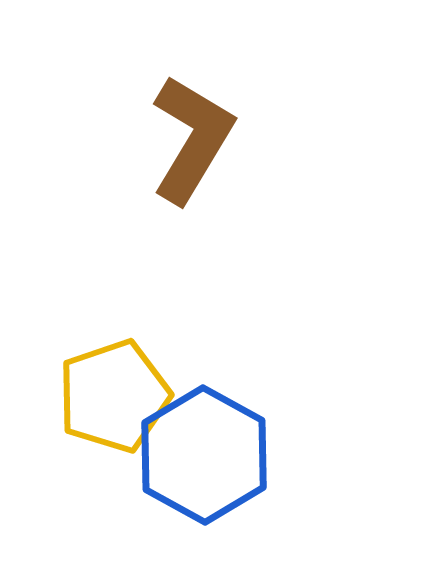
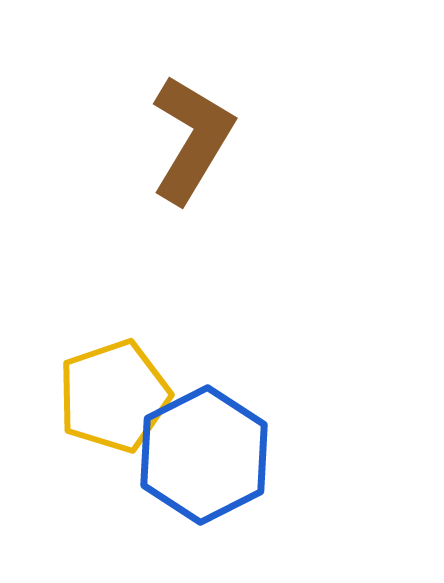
blue hexagon: rotated 4 degrees clockwise
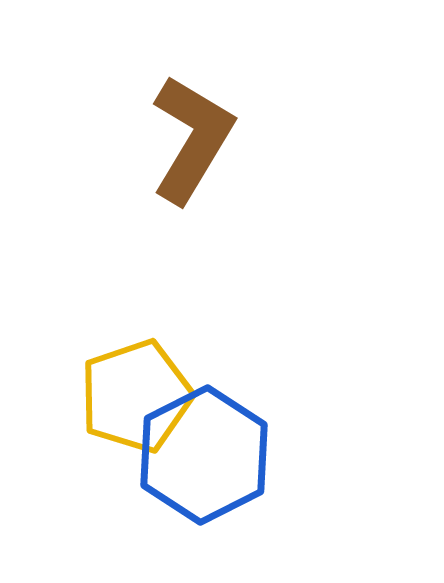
yellow pentagon: moved 22 px right
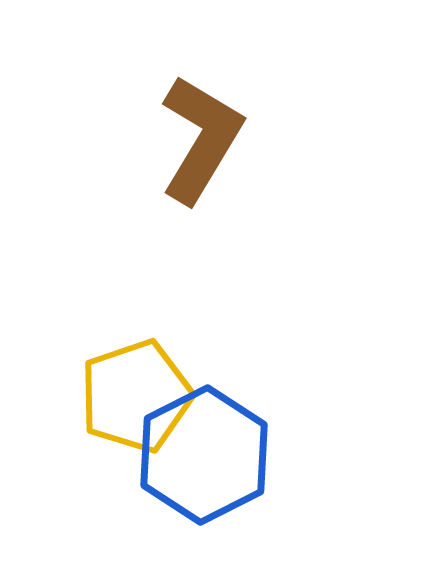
brown L-shape: moved 9 px right
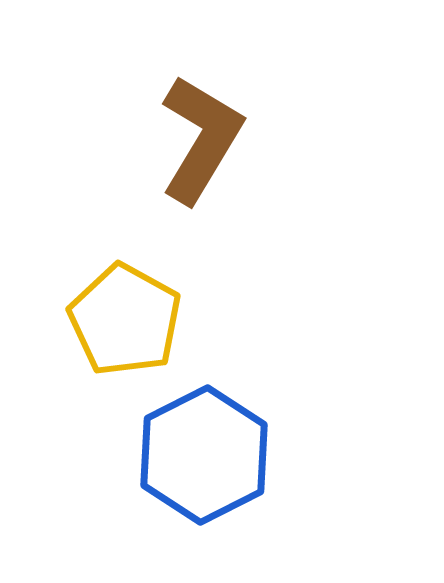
yellow pentagon: moved 11 px left, 76 px up; rotated 24 degrees counterclockwise
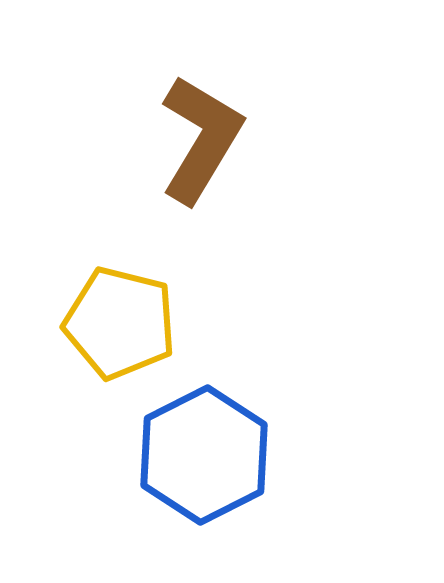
yellow pentagon: moved 5 px left, 3 px down; rotated 15 degrees counterclockwise
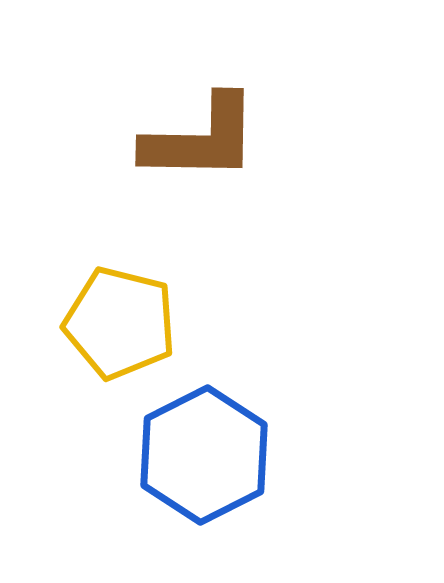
brown L-shape: rotated 60 degrees clockwise
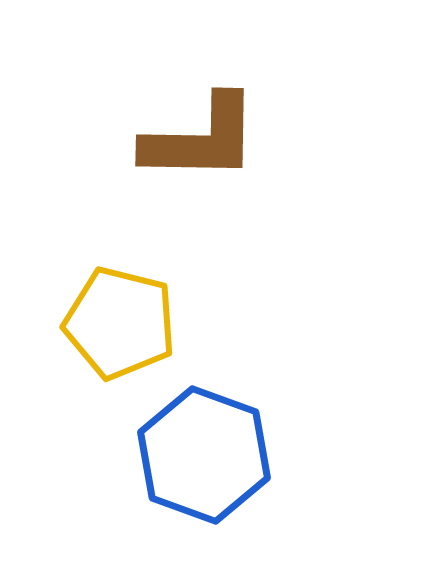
blue hexagon: rotated 13 degrees counterclockwise
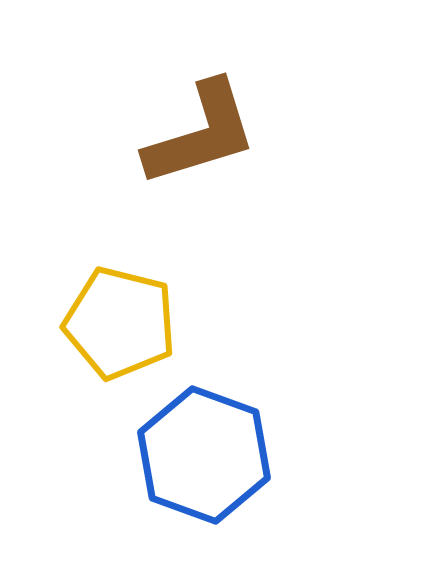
brown L-shape: moved 5 px up; rotated 18 degrees counterclockwise
